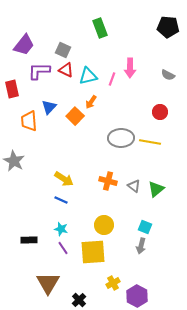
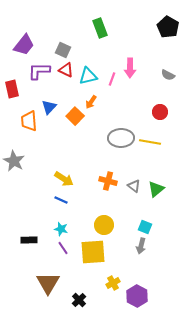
black pentagon: rotated 25 degrees clockwise
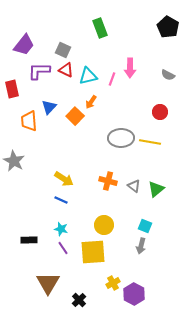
cyan square: moved 1 px up
purple hexagon: moved 3 px left, 2 px up
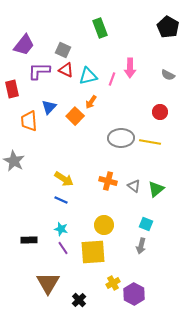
cyan square: moved 1 px right, 2 px up
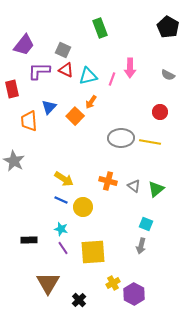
yellow circle: moved 21 px left, 18 px up
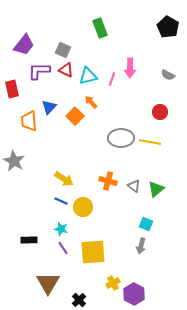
orange arrow: rotated 104 degrees clockwise
blue line: moved 1 px down
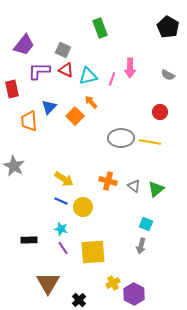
gray star: moved 5 px down
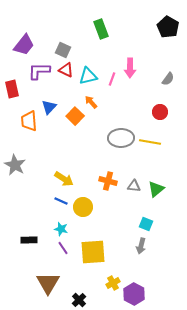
green rectangle: moved 1 px right, 1 px down
gray semicircle: moved 4 px down; rotated 80 degrees counterclockwise
gray star: moved 1 px right, 1 px up
gray triangle: rotated 32 degrees counterclockwise
